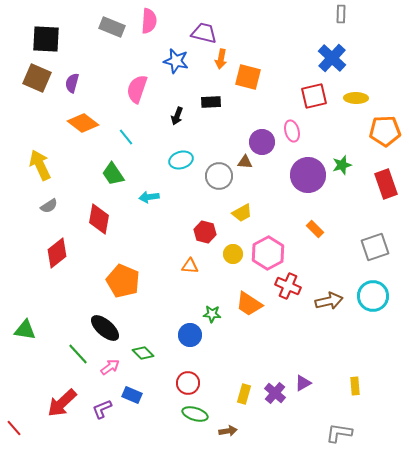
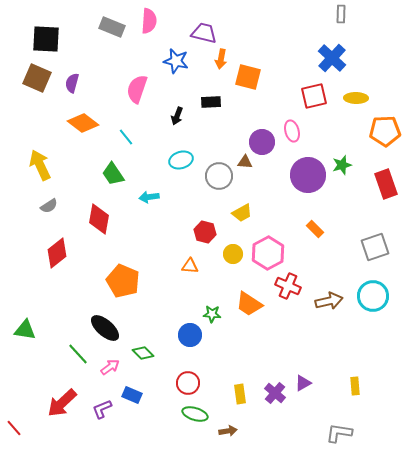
yellow rectangle at (244, 394): moved 4 px left; rotated 24 degrees counterclockwise
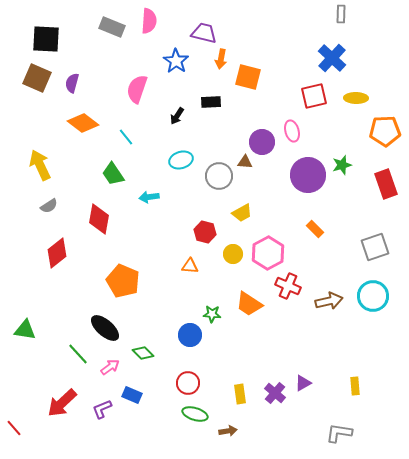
blue star at (176, 61): rotated 20 degrees clockwise
black arrow at (177, 116): rotated 12 degrees clockwise
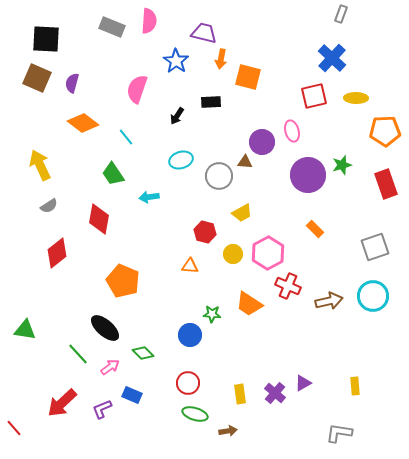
gray rectangle at (341, 14): rotated 18 degrees clockwise
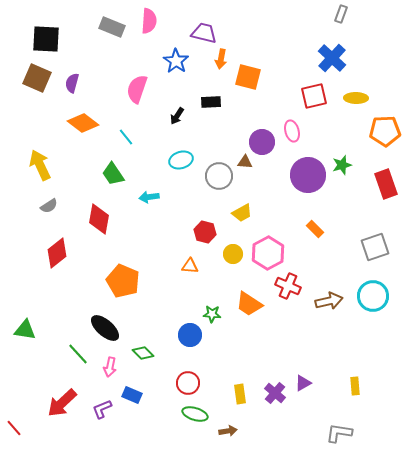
pink arrow at (110, 367): rotated 138 degrees clockwise
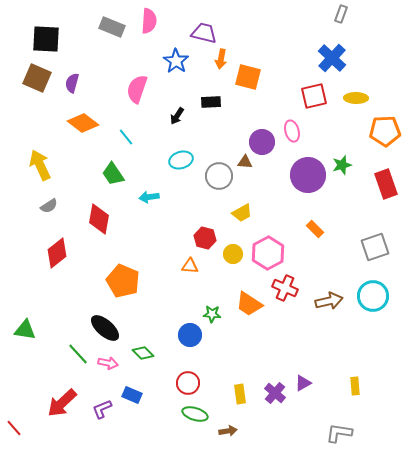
red hexagon at (205, 232): moved 6 px down
red cross at (288, 286): moved 3 px left, 2 px down
pink arrow at (110, 367): moved 2 px left, 4 px up; rotated 90 degrees counterclockwise
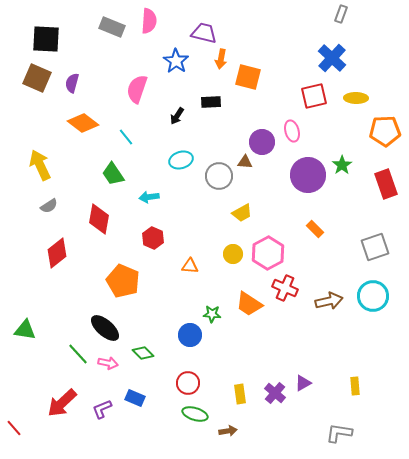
green star at (342, 165): rotated 18 degrees counterclockwise
red hexagon at (205, 238): moved 52 px left; rotated 10 degrees clockwise
blue rectangle at (132, 395): moved 3 px right, 3 px down
